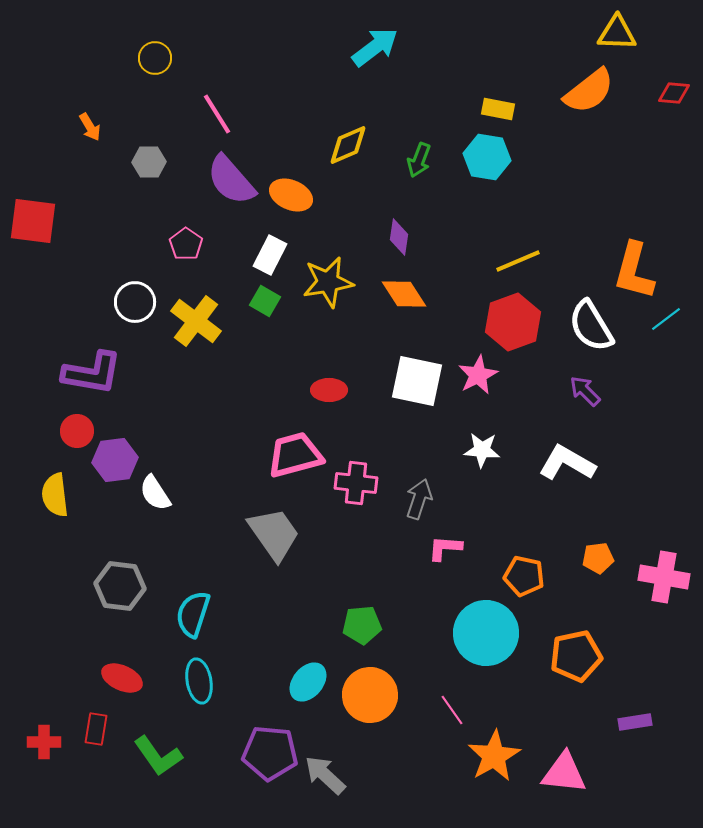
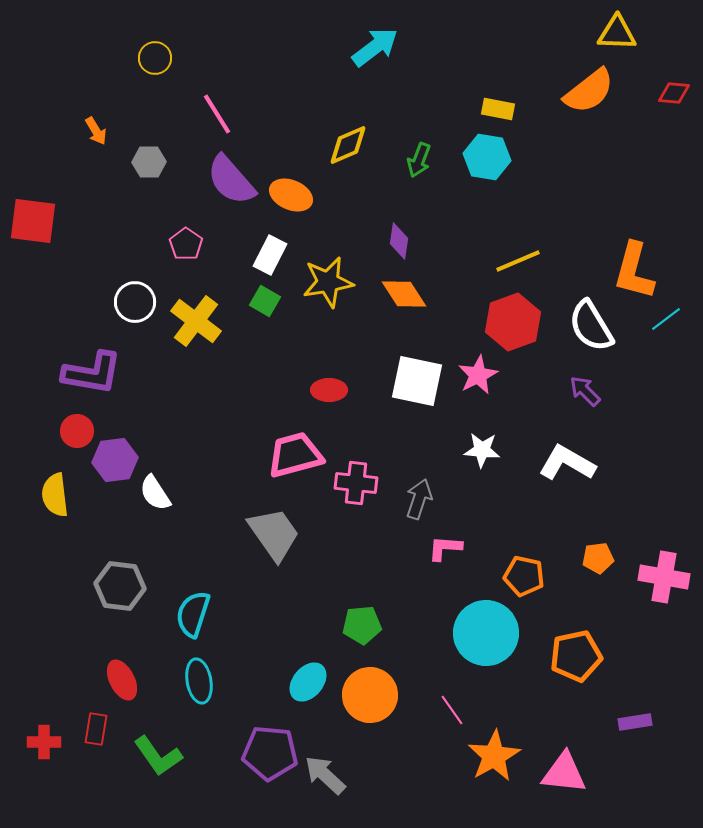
orange arrow at (90, 127): moved 6 px right, 4 px down
purple diamond at (399, 237): moved 4 px down
red ellipse at (122, 678): moved 2 px down; rotated 39 degrees clockwise
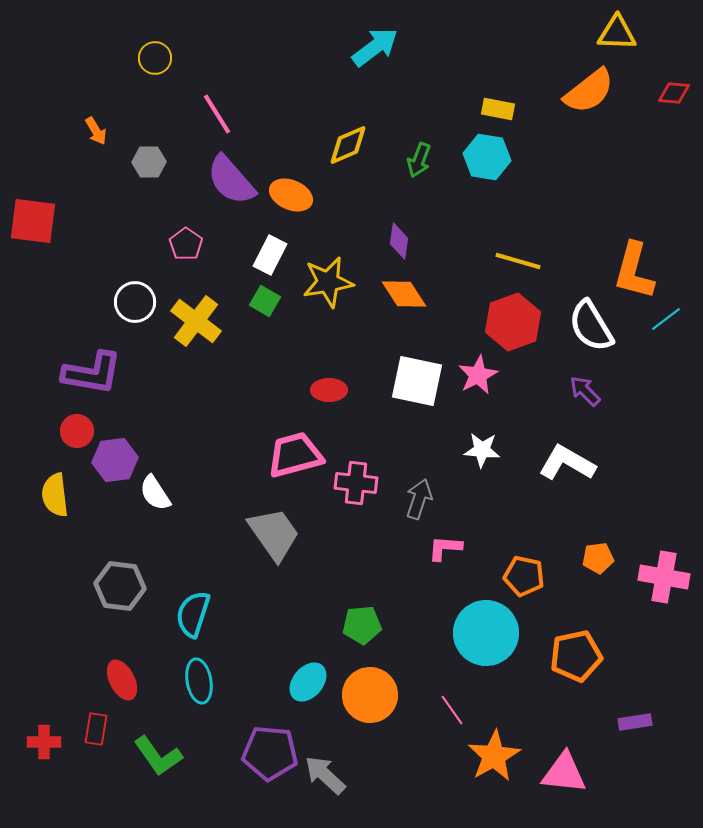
yellow line at (518, 261): rotated 39 degrees clockwise
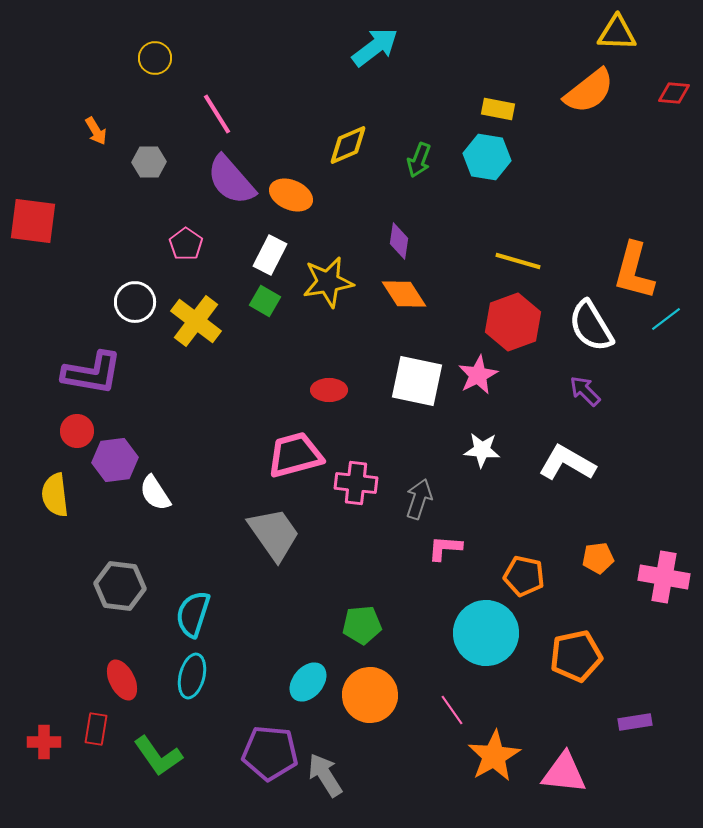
cyan ellipse at (199, 681): moved 7 px left, 5 px up; rotated 24 degrees clockwise
gray arrow at (325, 775): rotated 15 degrees clockwise
